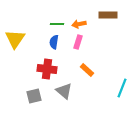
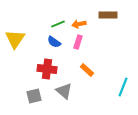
green line: moved 1 px right; rotated 24 degrees counterclockwise
blue semicircle: rotated 64 degrees counterclockwise
cyan line: moved 1 px right, 1 px up
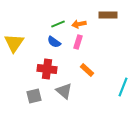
yellow triangle: moved 1 px left, 4 px down
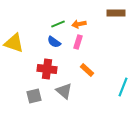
brown rectangle: moved 8 px right, 2 px up
yellow triangle: rotated 45 degrees counterclockwise
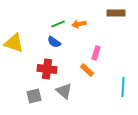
pink rectangle: moved 18 px right, 11 px down
cyan line: rotated 18 degrees counterclockwise
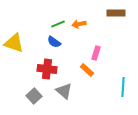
gray square: rotated 28 degrees counterclockwise
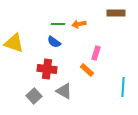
green line: rotated 24 degrees clockwise
gray triangle: rotated 12 degrees counterclockwise
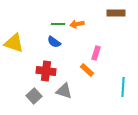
orange arrow: moved 2 px left
red cross: moved 1 px left, 2 px down
gray triangle: rotated 12 degrees counterclockwise
